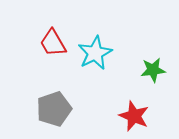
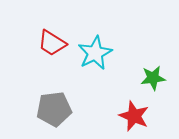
red trapezoid: moved 1 px left; rotated 28 degrees counterclockwise
green star: moved 8 px down
gray pentagon: rotated 12 degrees clockwise
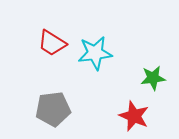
cyan star: rotated 20 degrees clockwise
gray pentagon: moved 1 px left
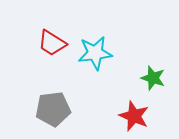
green star: rotated 25 degrees clockwise
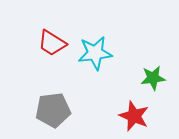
green star: rotated 25 degrees counterclockwise
gray pentagon: moved 1 px down
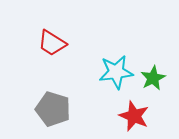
cyan star: moved 21 px right, 19 px down
green star: rotated 20 degrees counterclockwise
gray pentagon: moved 1 px up; rotated 24 degrees clockwise
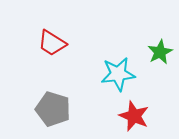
cyan star: moved 2 px right, 2 px down
green star: moved 7 px right, 26 px up
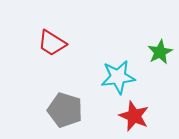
cyan star: moved 3 px down
gray pentagon: moved 12 px right, 1 px down
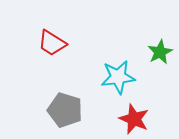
red star: moved 3 px down
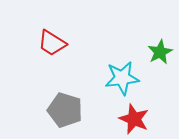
cyan star: moved 4 px right, 1 px down
